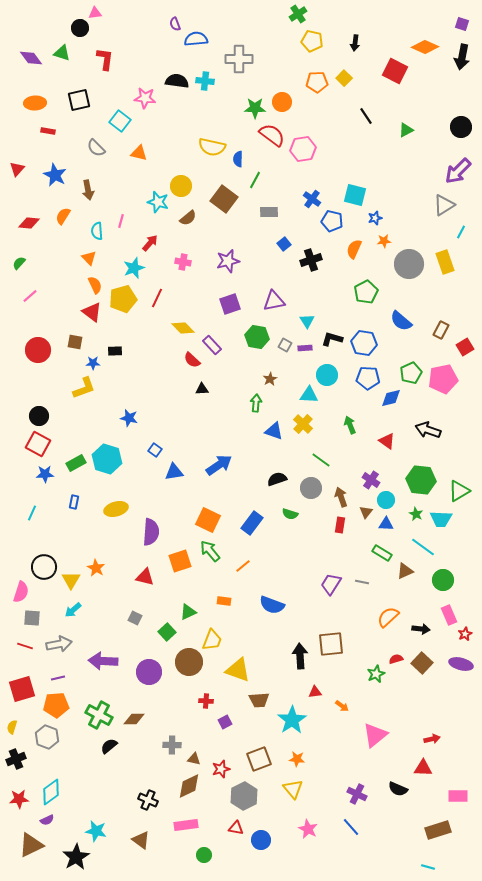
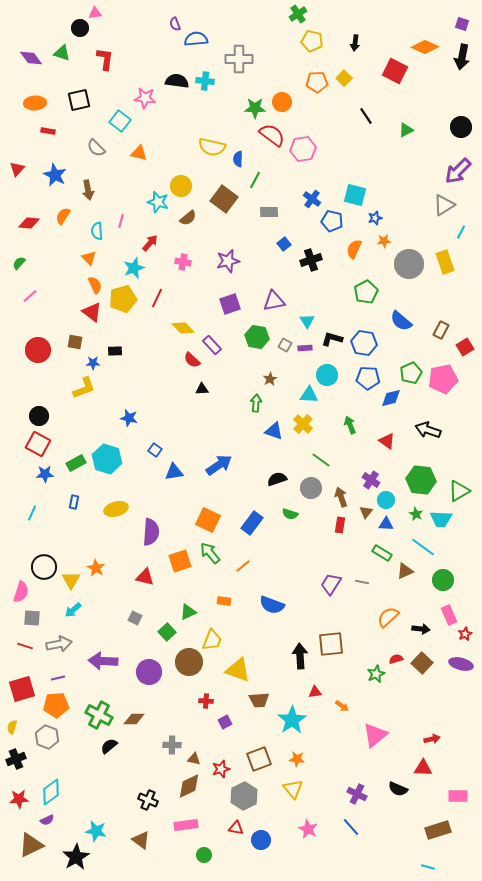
green arrow at (210, 551): moved 2 px down
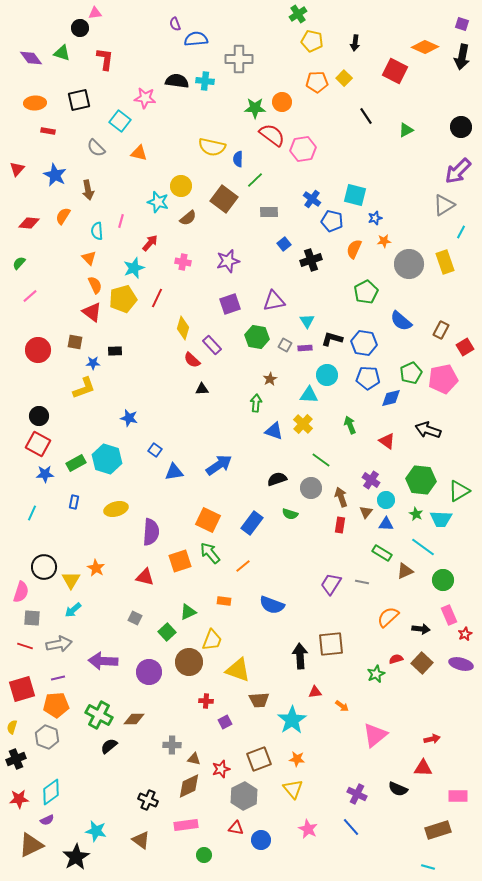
green line at (255, 180): rotated 18 degrees clockwise
yellow diamond at (183, 328): rotated 60 degrees clockwise
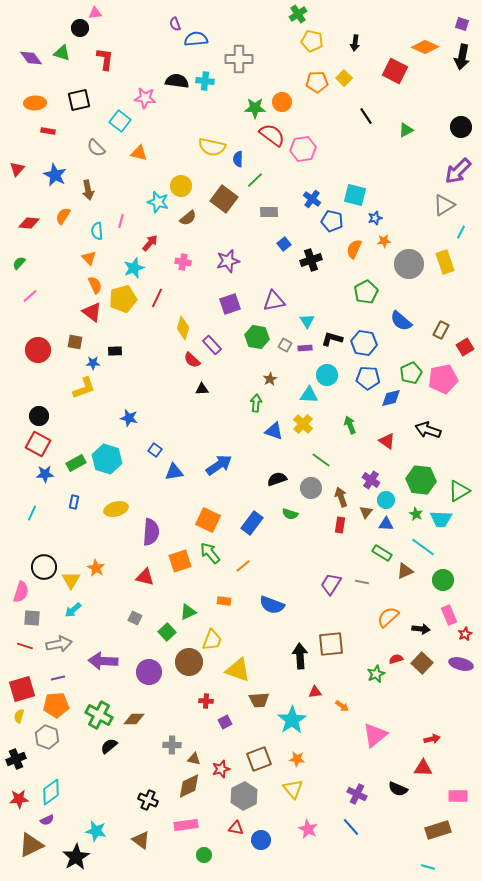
yellow semicircle at (12, 727): moved 7 px right, 11 px up
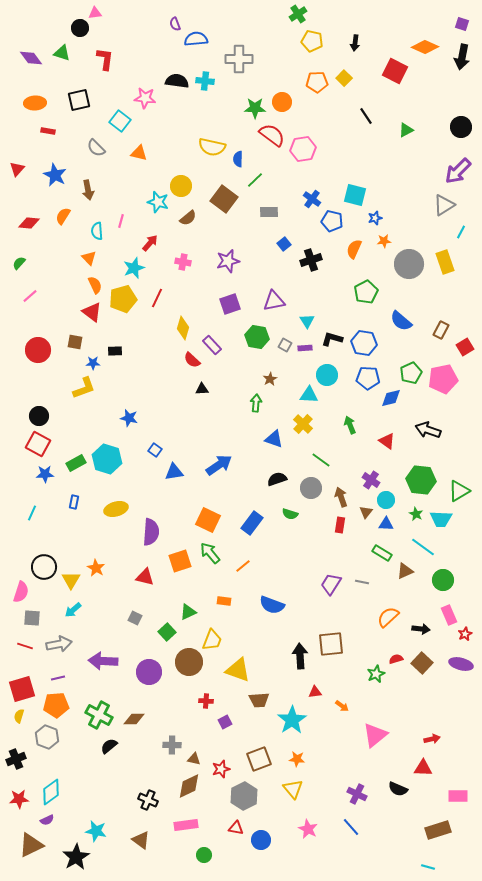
blue triangle at (274, 431): moved 8 px down
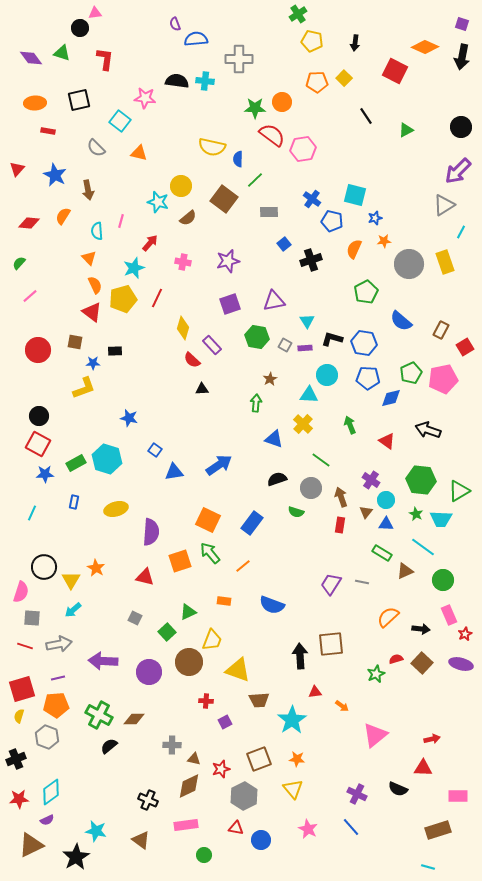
green semicircle at (290, 514): moved 6 px right, 2 px up
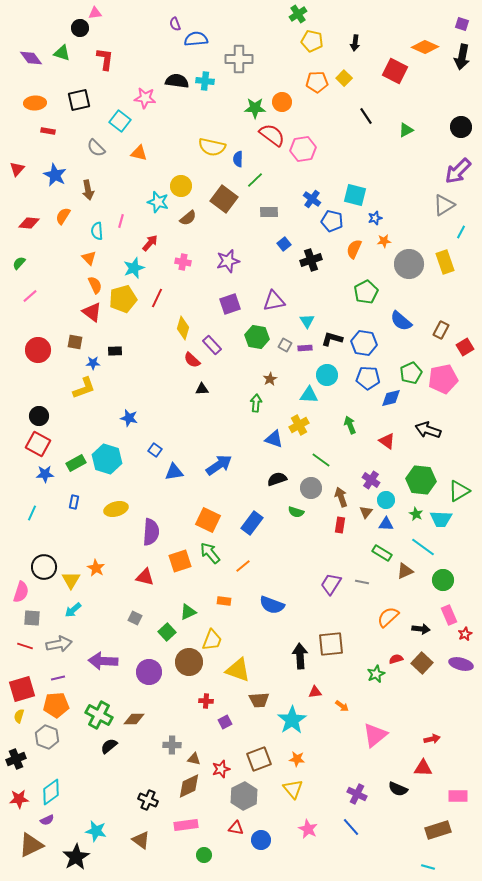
yellow cross at (303, 424): moved 4 px left, 1 px down; rotated 18 degrees clockwise
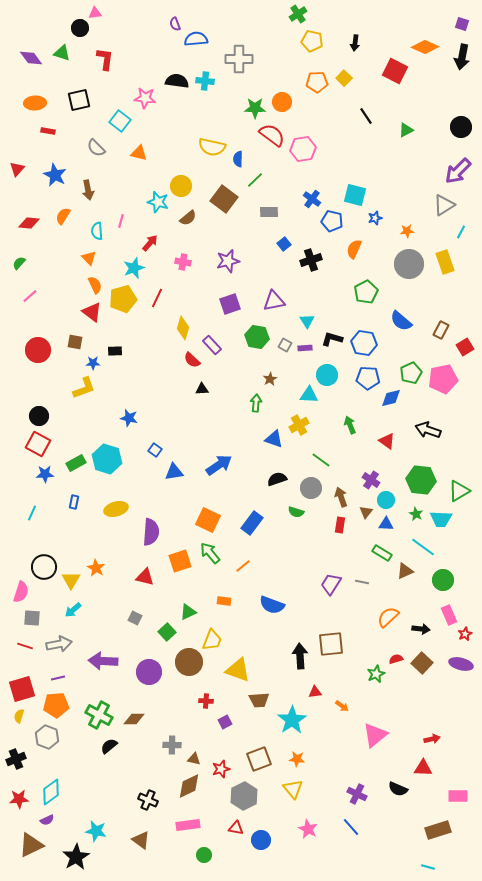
orange star at (384, 241): moved 23 px right, 10 px up
pink rectangle at (186, 825): moved 2 px right
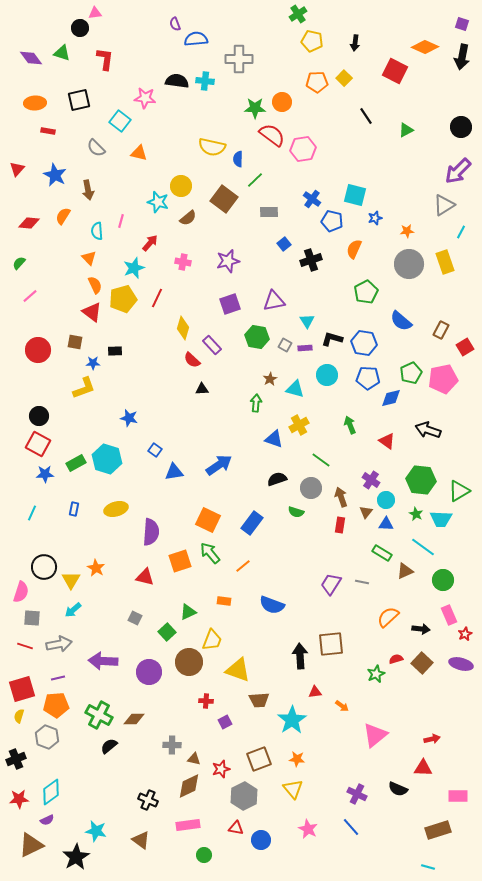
cyan triangle at (309, 395): moved 14 px left, 6 px up; rotated 12 degrees clockwise
blue rectangle at (74, 502): moved 7 px down
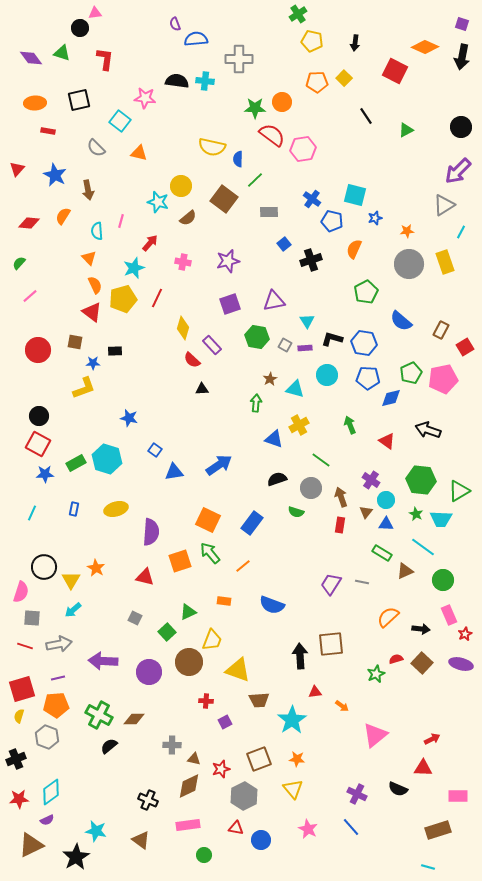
red arrow at (432, 739): rotated 14 degrees counterclockwise
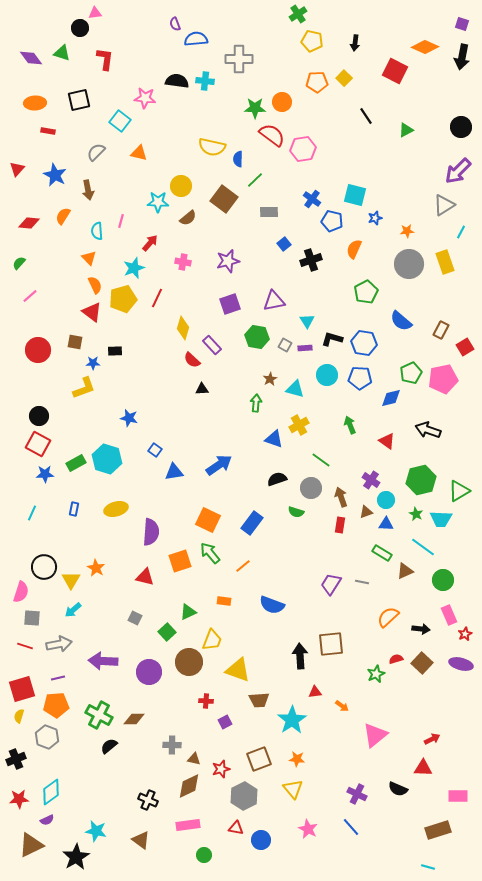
gray semicircle at (96, 148): moved 4 px down; rotated 90 degrees clockwise
cyan star at (158, 202): rotated 15 degrees counterclockwise
blue pentagon at (368, 378): moved 8 px left
green hexagon at (421, 480): rotated 20 degrees counterclockwise
brown triangle at (366, 512): rotated 32 degrees clockwise
